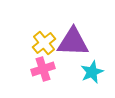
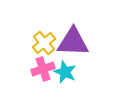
cyan star: moved 27 px left; rotated 25 degrees counterclockwise
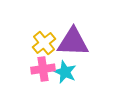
pink cross: rotated 10 degrees clockwise
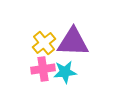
cyan star: rotated 30 degrees counterclockwise
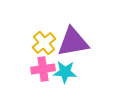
purple triangle: rotated 12 degrees counterclockwise
cyan star: rotated 10 degrees clockwise
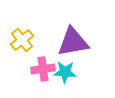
yellow cross: moved 22 px left, 3 px up
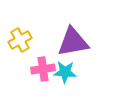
yellow cross: moved 2 px left; rotated 10 degrees clockwise
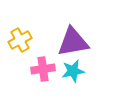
cyan star: moved 8 px right, 1 px up; rotated 15 degrees counterclockwise
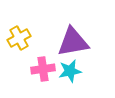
yellow cross: moved 1 px left, 2 px up
cyan star: moved 3 px left
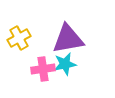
purple triangle: moved 5 px left, 3 px up
cyan star: moved 5 px left, 7 px up
